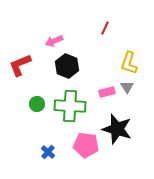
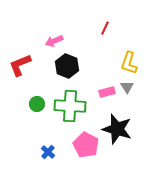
pink pentagon: rotated 20 degrees clockwise
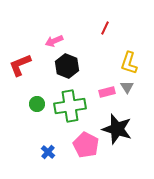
green cross: rotated 12 degrees counterclockwise
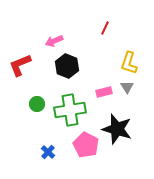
pink rectangle: moved 3 px left
green cross: moved 4 px down
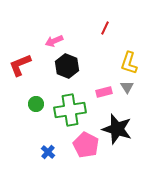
green circle: moved 1 px left
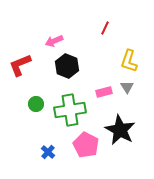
yellow L-shape: moved 2 px up
black star: moved 3 px right, 1 px down; rotated 12 degrees clockwise
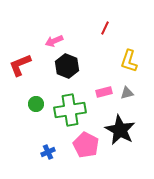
gray triangle: moved 6 px down; rotated 48 degrees clockwise
blue cross: rotated 24 degrees clockwise
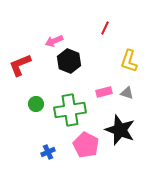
black hexagon: moved 2 px right, 5 px up
gray triangle: rotated 32 degrees clockwise
black star: rotated 8 degrees counterclockwise
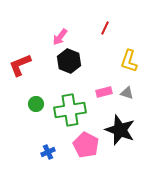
pink arrow: moved 6 px right, 4 px up; rotated 30 degrees counterclockwise
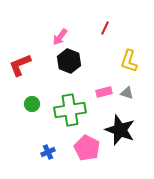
green circle: moved 4 px left
pink pentagon: moved 1 px right, 3 px down
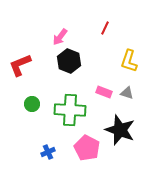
pink rectangle: rotated 35 degrees clockwise
green cross: rotated 12 degrees clockwise
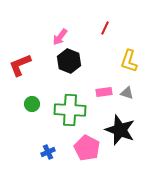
pink rectangle: rotated 28 degrees counterclockwise
